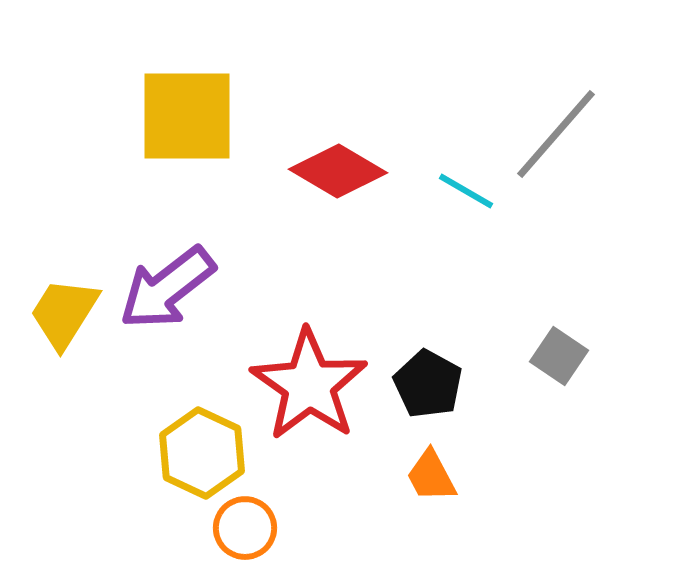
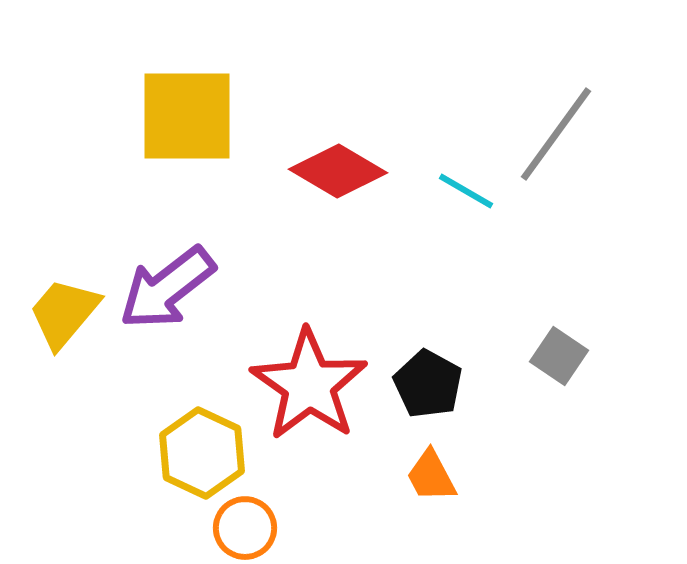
gray line: rotated 5 degrees counterclockwise
yellow trapezoid: rotated 8 degrees clockwise
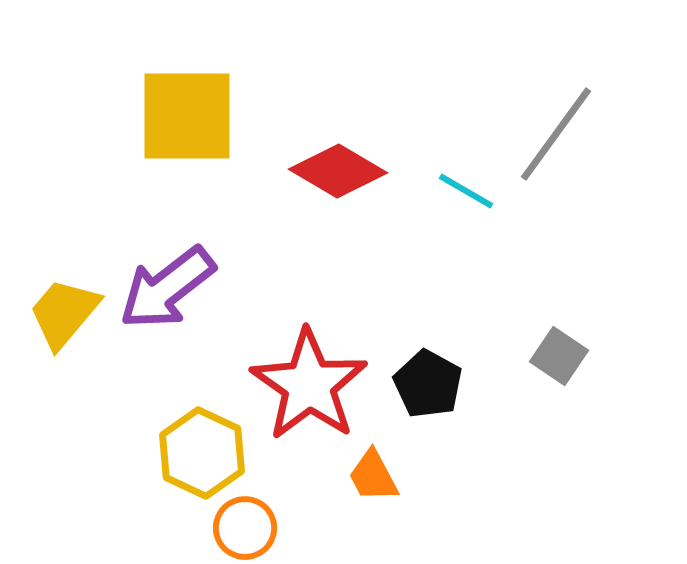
orange trapezoid: moved 58 px left
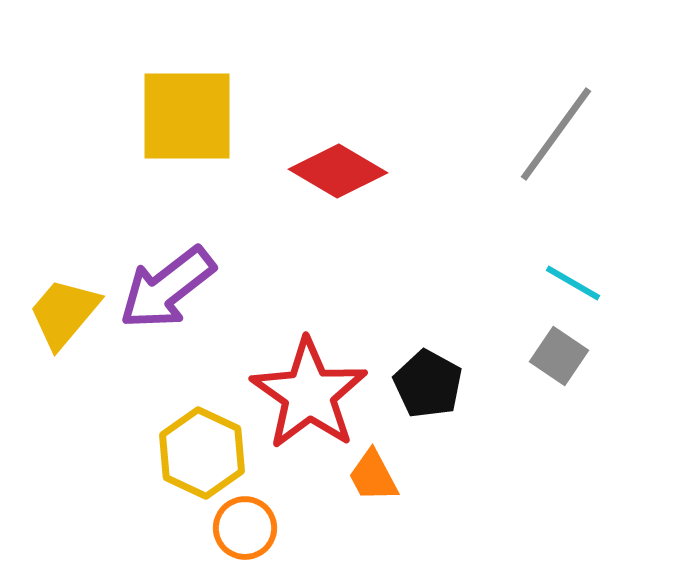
cyan line: moved 107 px right, 92 px down
red star: moved 9 px down
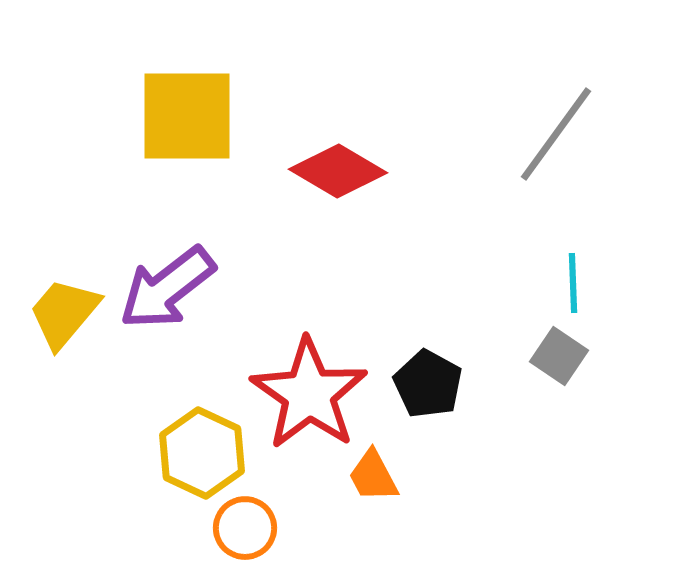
cyan line: rotated 58 degrees clockwise
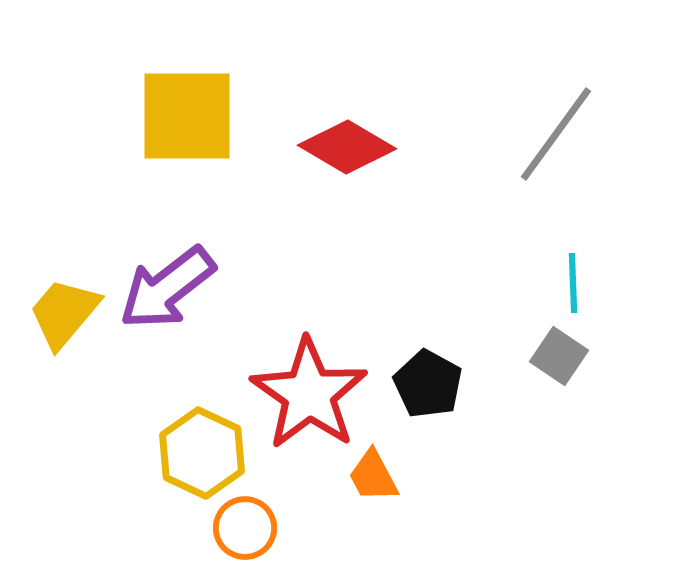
red diamond: moved 9 px right, 24 px up
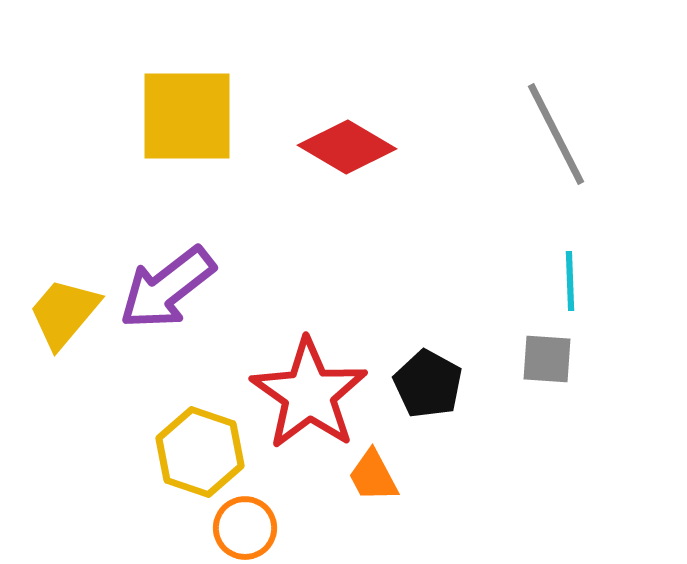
gray line: rotated 63 degrees counterclockwise
cyan line: moved 3 px left, 2 px up
gray square: moved 12 px left, 3 px down; rotated 30 degrees counterclockwise
yellow hexagon: moved 2 px left, 1 px up; rotated 6 degrees counterclockwise
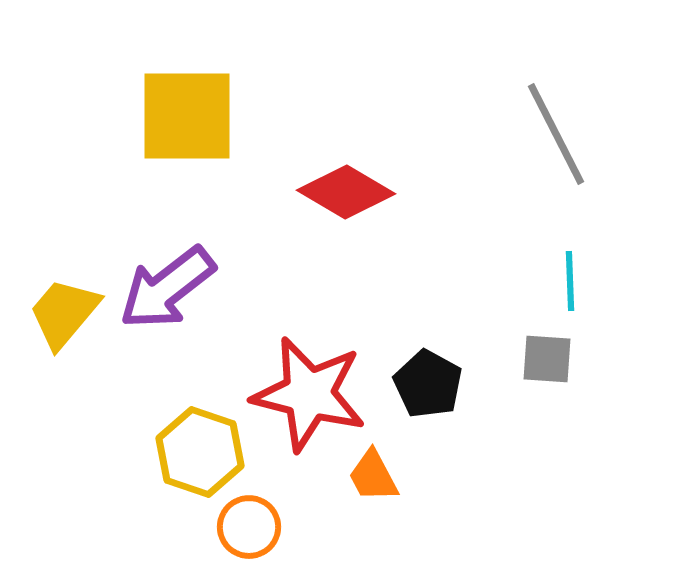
red diamond: moved 1 px left, 45 px down
red star: rotated 21 degrees counterclockwise
orange circle: moved 4 px right, 1 px up
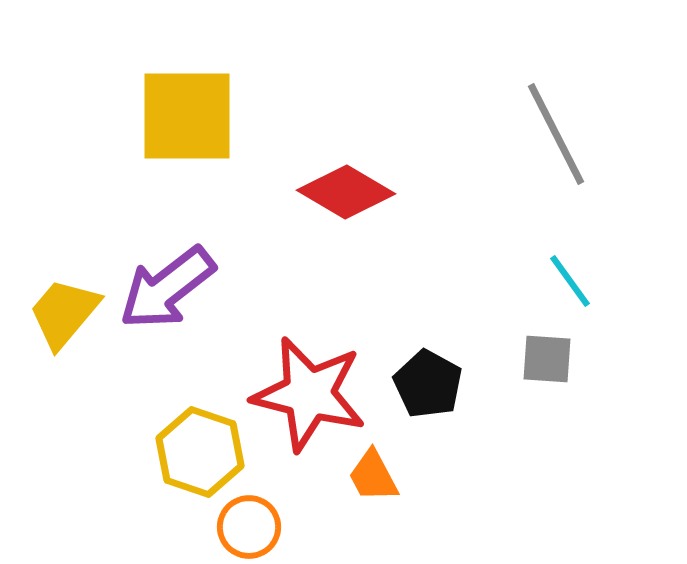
cyan line: rotated 34 degrees counterclockwise
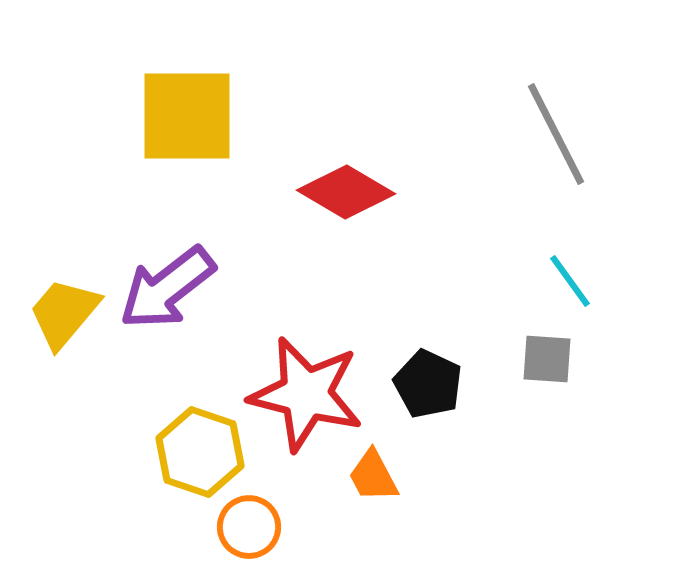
black pentagon: rotated 4 degrees counterclockwise
red star: moved 3 px left
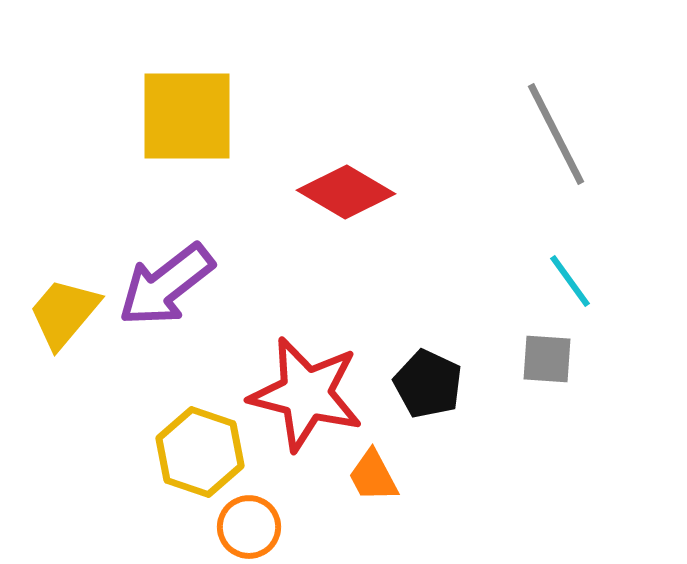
purple arrow: moved 1 px left, 3 px up
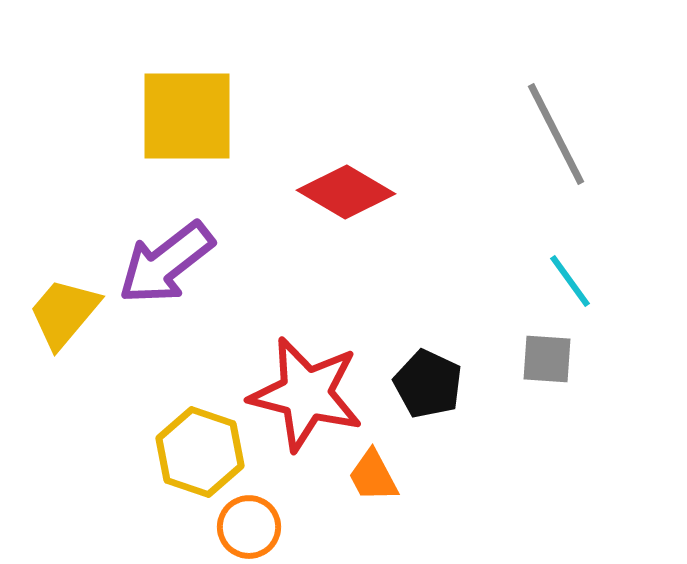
purple arrow: moved 22 px up
